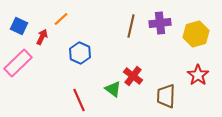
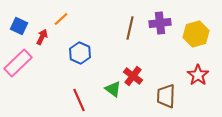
brown line: moved 1 px left, 2 px down
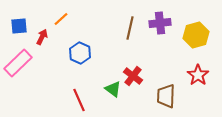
blue square: rotated 30 degrees counterclockwise
yellow hexagon: moved 1 px down
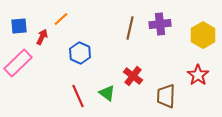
purple cross: moved 1 px down
yellow hexagon: moved 7 px right; rotated 15 degrees counterclockwise
green triangle: moved 6 px left, 4 px down
red line: moved 1 px left, 4 px up
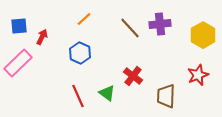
orange line: moved 23 px right
brown line: rotated 55 degrees counterclockwise
red star: rotated 15 degrees clockwise
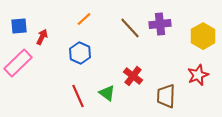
yellow hexagon: moved 1 px down
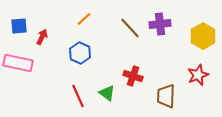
pink rectangle: rotated 56 degrees clockwise
red cross: rotated 18 degrees counterclockwise
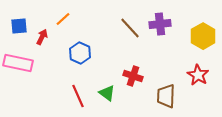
orange line: moved 21 px left
red star: rotated 20 degrees counterclockwise
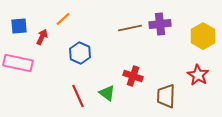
brown line: rotated 60 degrees counterclockwise
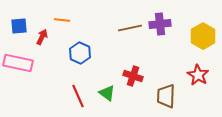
orange line: moved 1 px left, 1 px down; rotated 49 degrees clockwise
